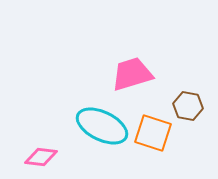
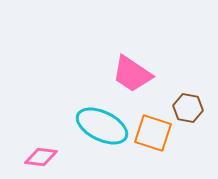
pink trapezoid: rotated 129 degrees counterclockwise
brown hexagon: moved 2 px down
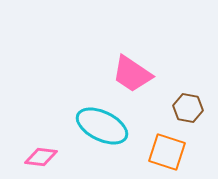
orange square: moved 14 px right, 19 px down
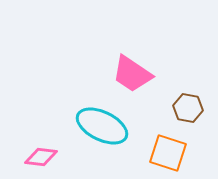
orange square: moved 1 px right, 1 px down
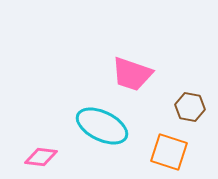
pink trapezoid: rotated 15 degrees counterclockwise
brown hexagon: moved 2 px right, 1 px up
orange square: moved 1 px right, 1 px up
